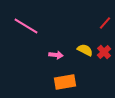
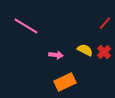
orange rectangle: rotated 15 degrees counterclockwise
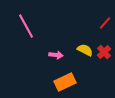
pink line: rotated 30 degrees clockwise
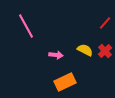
red cross: moved 1 px right, 1 px up
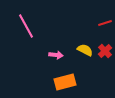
red line: rotated 32 degrees clockwise
orange rectangle: rotated 10 degrees clockwise
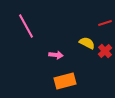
yellow semicircle: moved 2 px right, 7 px up
orange rectangle: moved 1 px up
